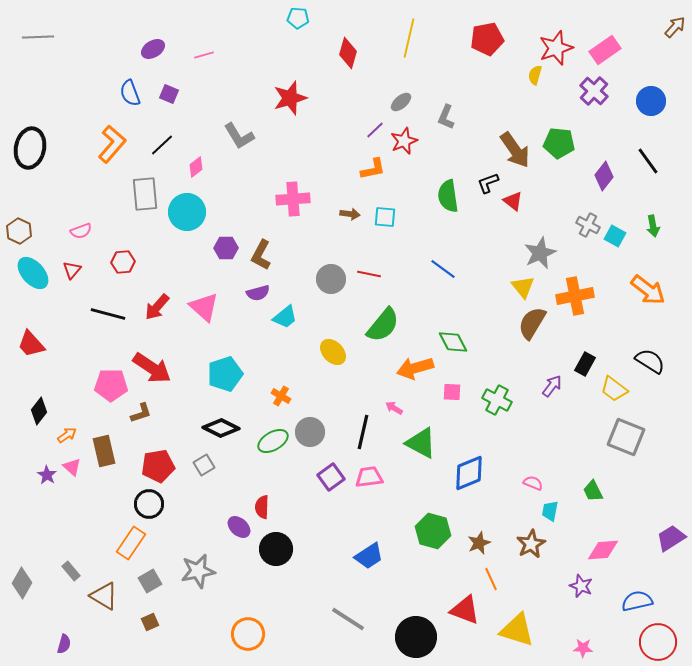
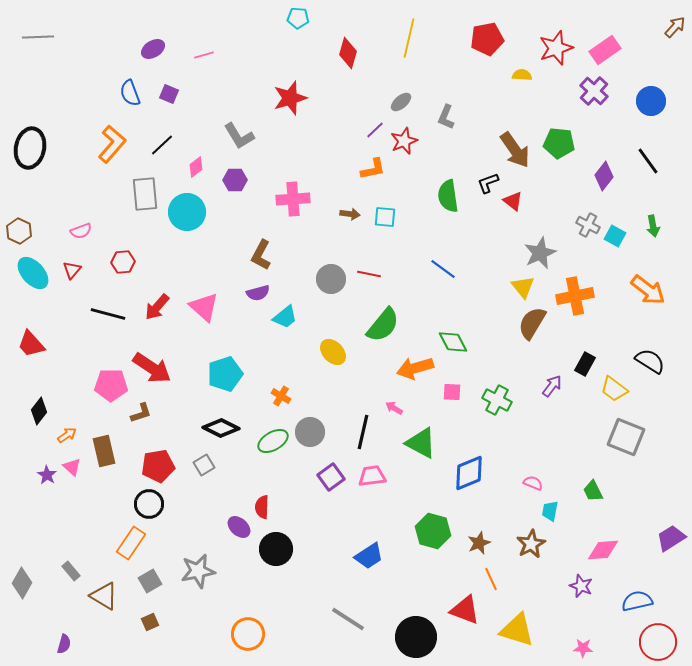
yellow semicircle at (535, 75): moved 13 px left; rotated 78 degrees clockwise
purple hexagon at (226, 248): moved 9 px right, 68 px up
pink trapezoid at (369, 477): moved 3 px right, 1 px up
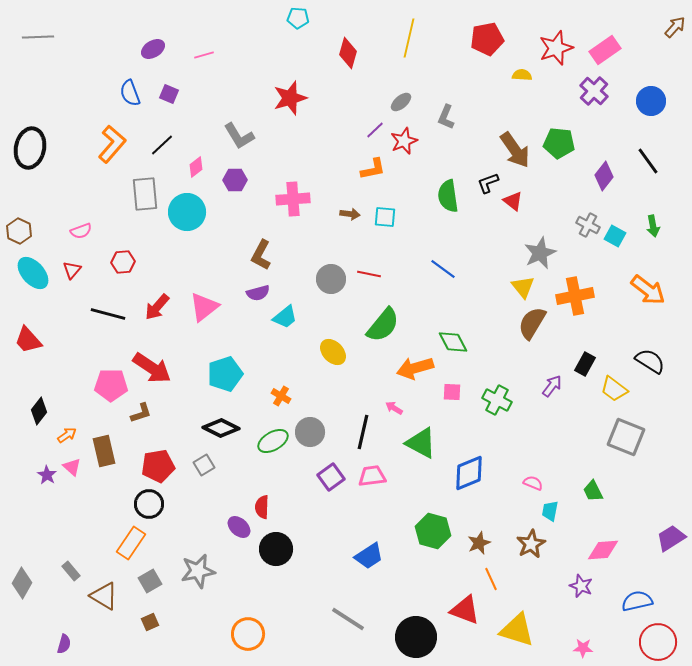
pink triangle at (204, 307): rotated 40 degrees clockwise
red trapezoid at (31, 344): moved 3 px left, 4 px up
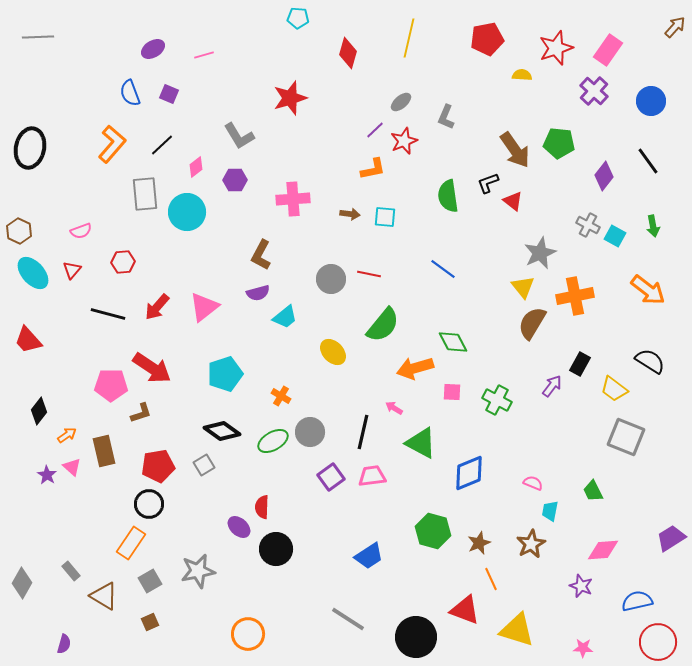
pink rectangle at (605, 50): moved 3 px right; rotated 20 degrees counterclockwise
black rectangle at (585, 364): moved 5 px left
black diamond at (221, 428): moved 1 px right, 3 px down; rotated 9 degrees clockwise
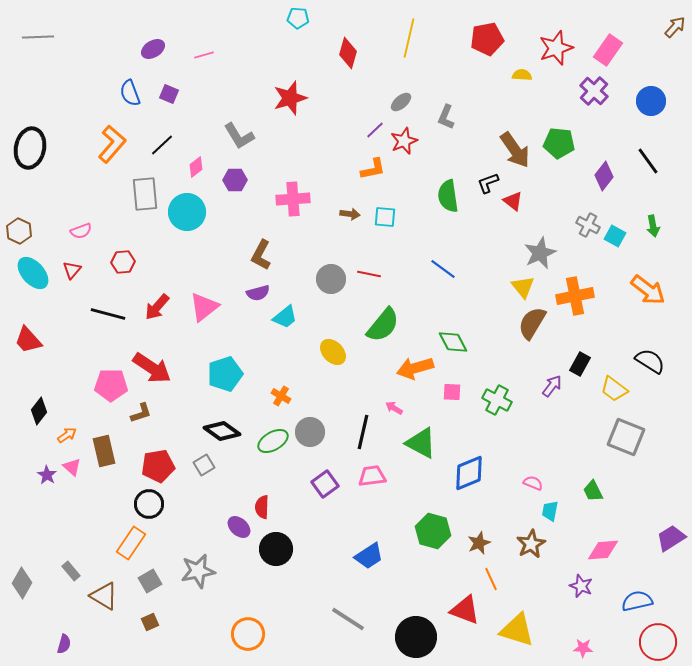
purple square at (331, 477): moved 6 px left, 7 px down
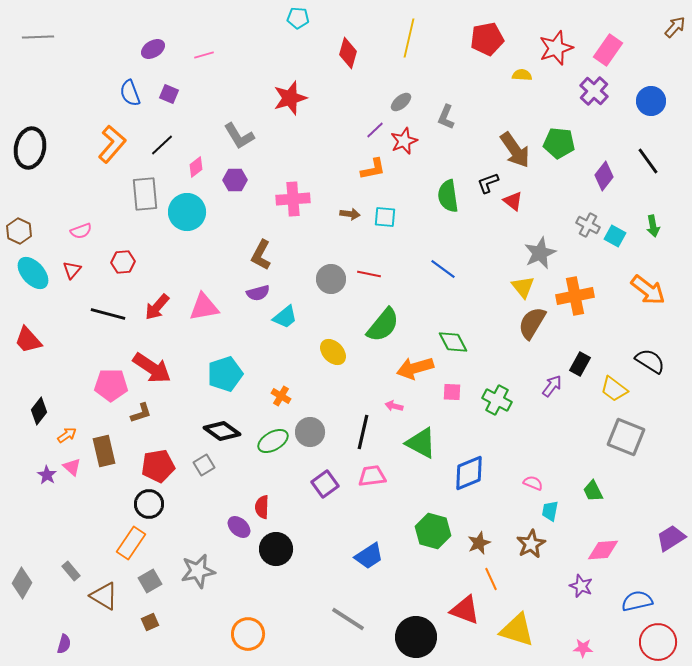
pink triangle at (204, 307): rotated 28 degrees clockwise
pink arrow at (394, 408): moved 2 px up; rotated 18 degrees counterclockwise
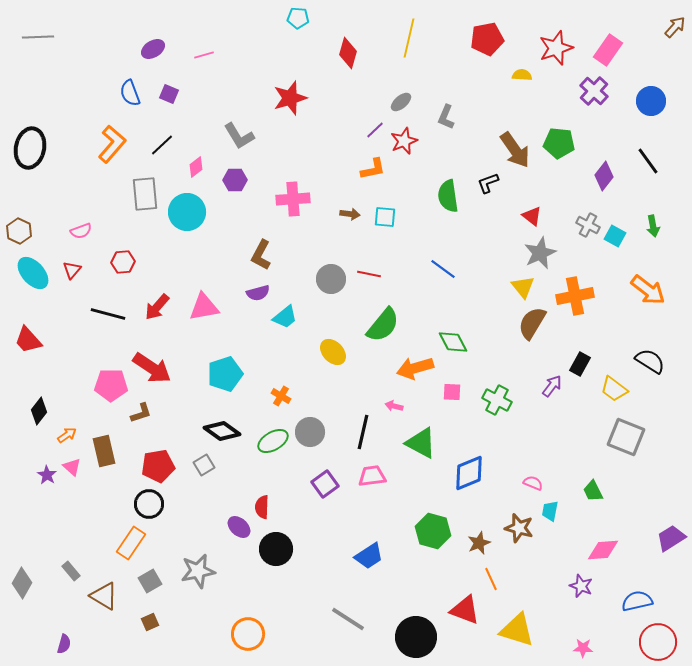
red triangle at (513, 201): moved 19 px right, 15 px down
brown star at (531, 544): moved 12 px left, 16 px up; rotated 28 degrees counterclockwise
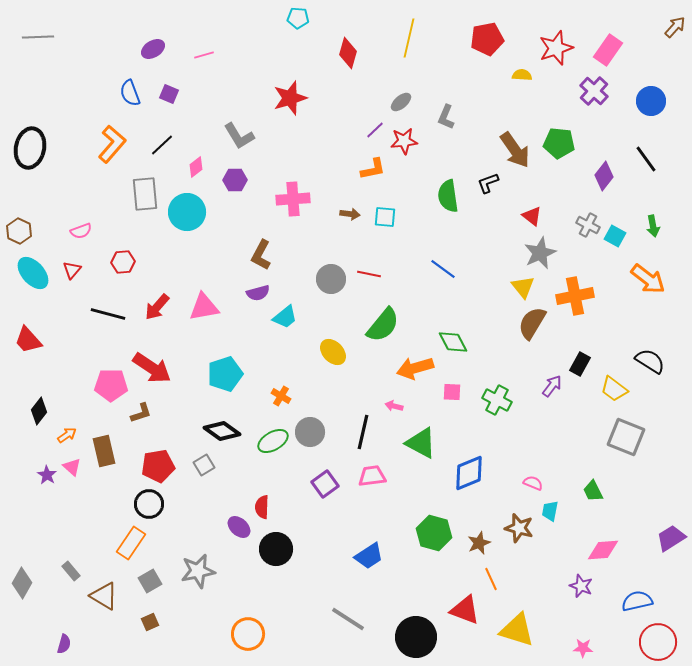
red star at (404, 141): rotated 16 degrees clockwise
black line at (648, 161): moved 2 px left, 2 px up
orange arrow at (648, 290): moved 11 px up
green hexagon at (433, 531): moved 1 px right, 2 px down
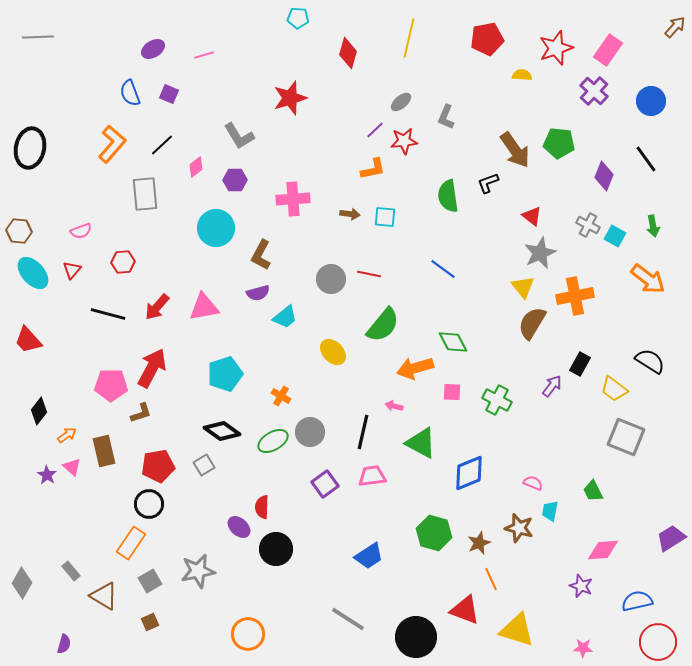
purple diamond at (604, 176): rotated 16 degrees counterclockwise
cyan circle at (187, 212): moved 29 px right, 16 px down
brown hexagon at (19, 231): rotated 20 degrees counterclockwise
red arrow at (152, 368): rotated 96 degrees counterclockwise
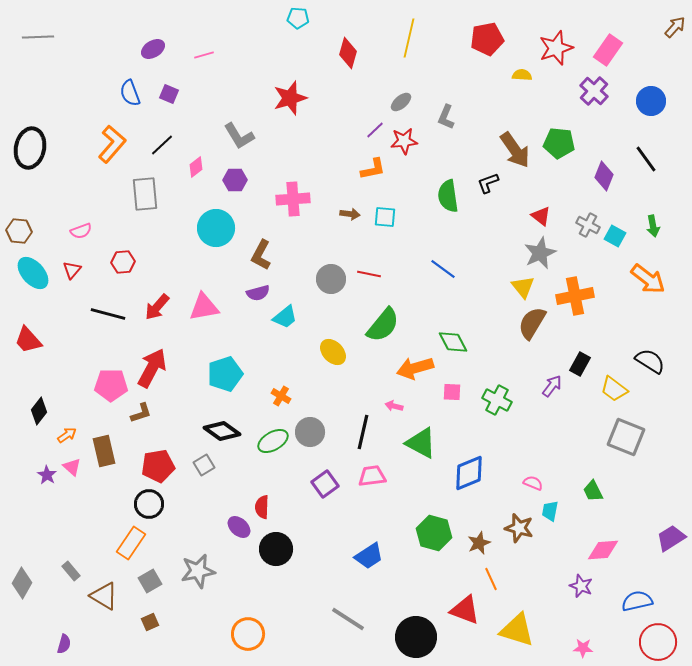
red triangle at (532, 216): moved 9 px right
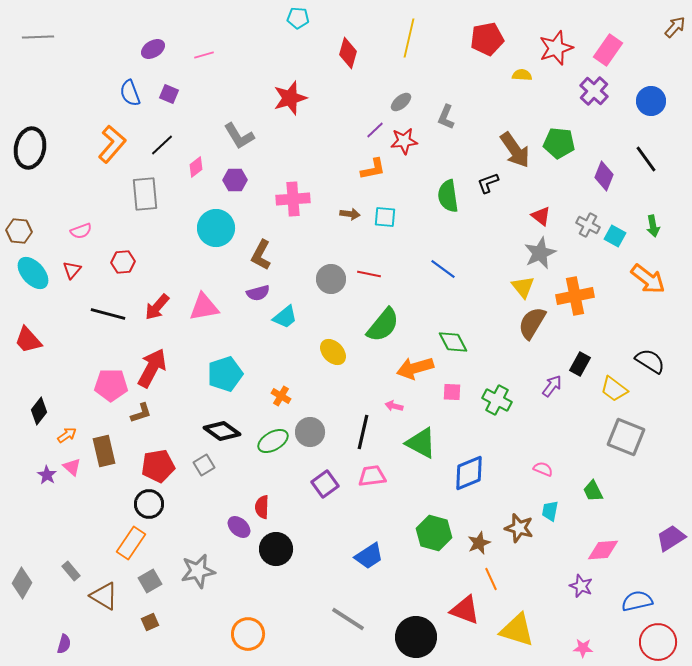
pink semicircle at (533, 483): moved 10 px right, 14 px up
